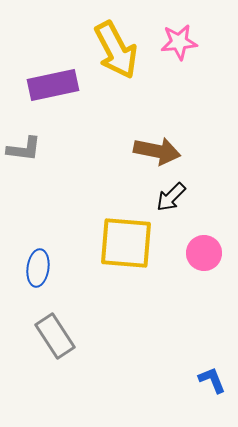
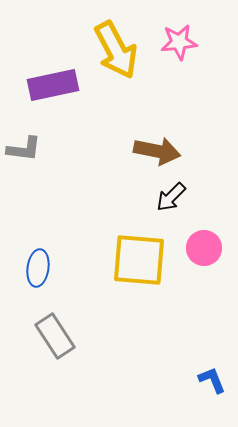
yellow square: moved 13 px right, 17 px down
pink circle: moved 5 px up
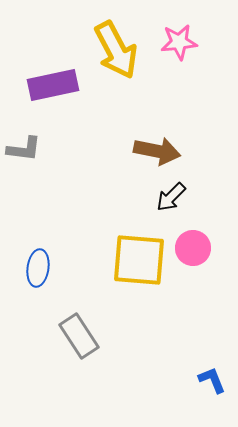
pink circle: moved 11 px left
gray rectangle: moved 24 px right
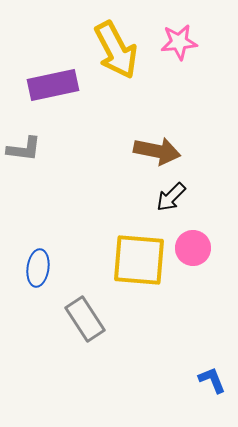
gray rectangle: moved 6 px right, 17 px up
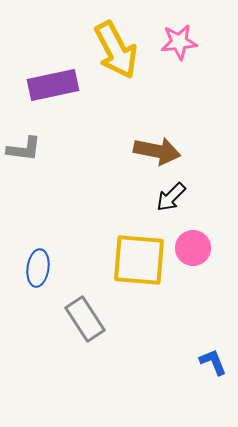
blue L-shape: moved 1 px right, 18 px up
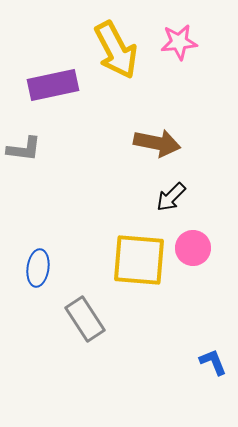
brown arrow: moved 8 px up
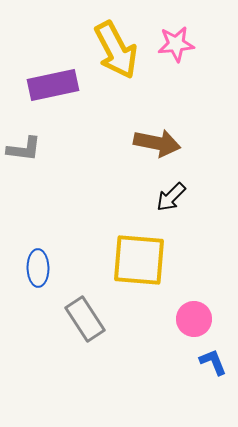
pink star: moved 3 px left, 2 px down
pink circle: moved 1 px right, 71 px down
blue ellipse: rotated 9 degrees counterclockwise
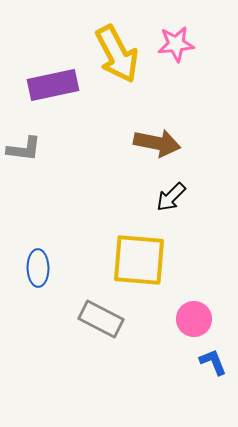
yellow arrow: moved 1 px right, 4 px down
gray rectangle: moved 16 px right; rotated 30 degrees counterclockwise
